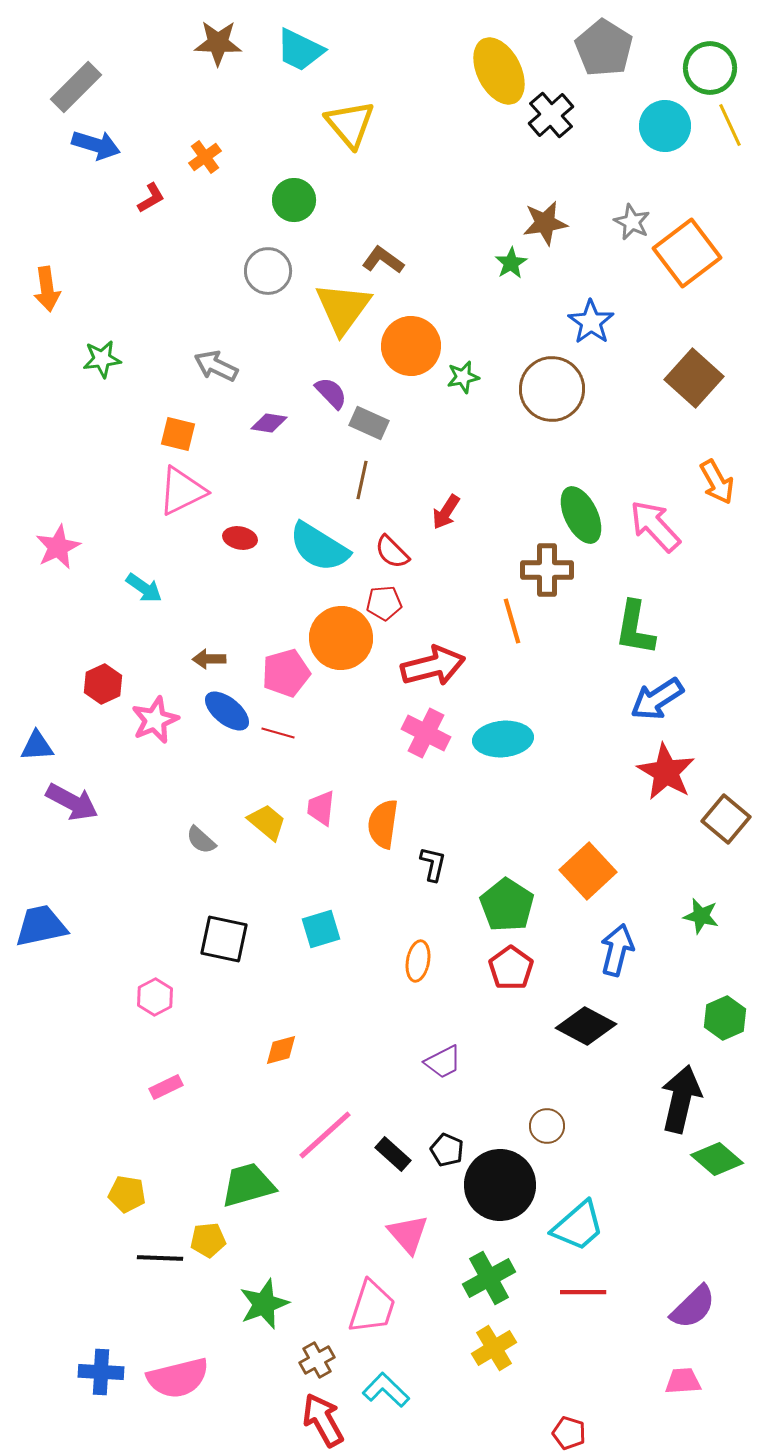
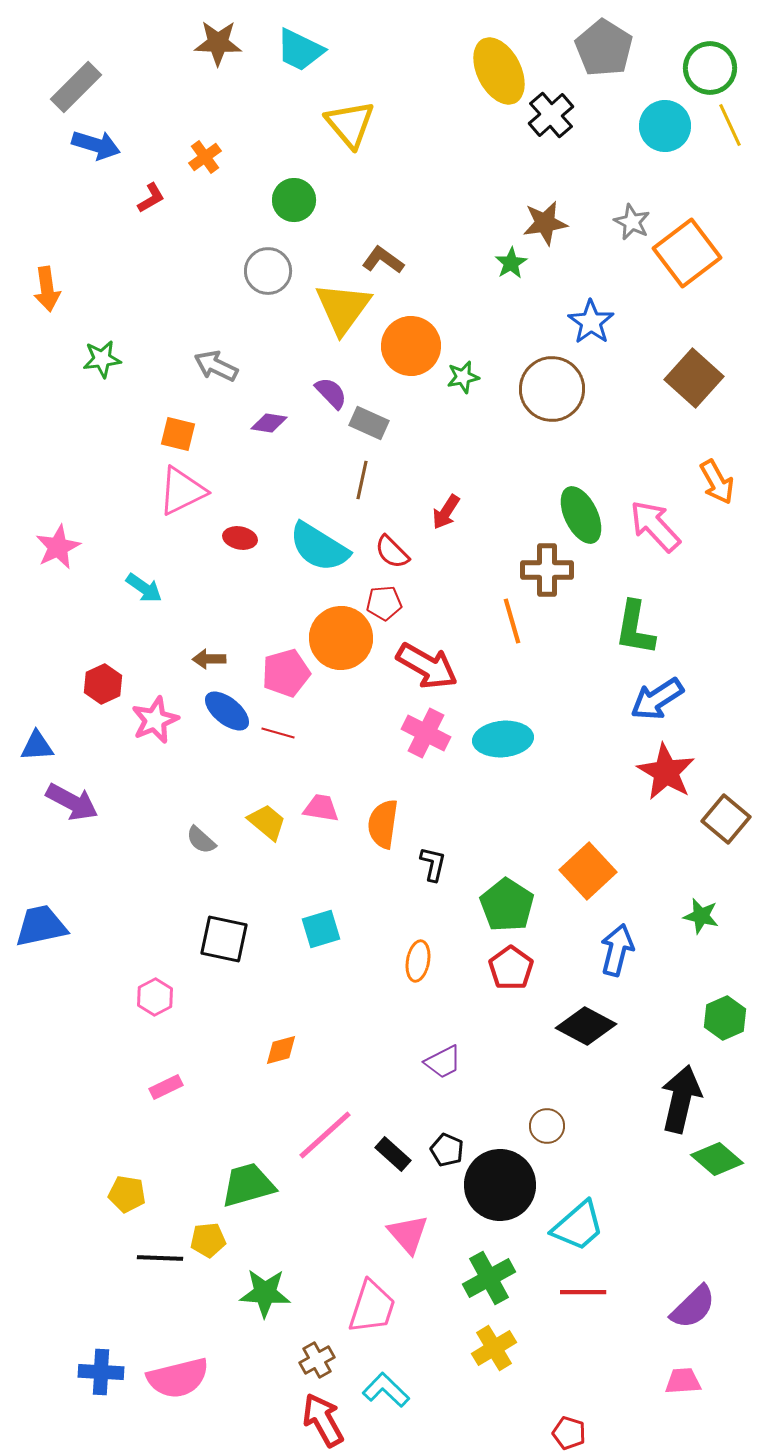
red arrow at (433, 666): moved 6 px left; rotated 44 degrees clockwise
pink trapezoid at (321, 808): rotated 93 degrees clockwise
green star at (264, 1304): moved 1 px right, 11 px up; rotated 24 degrees clockwise
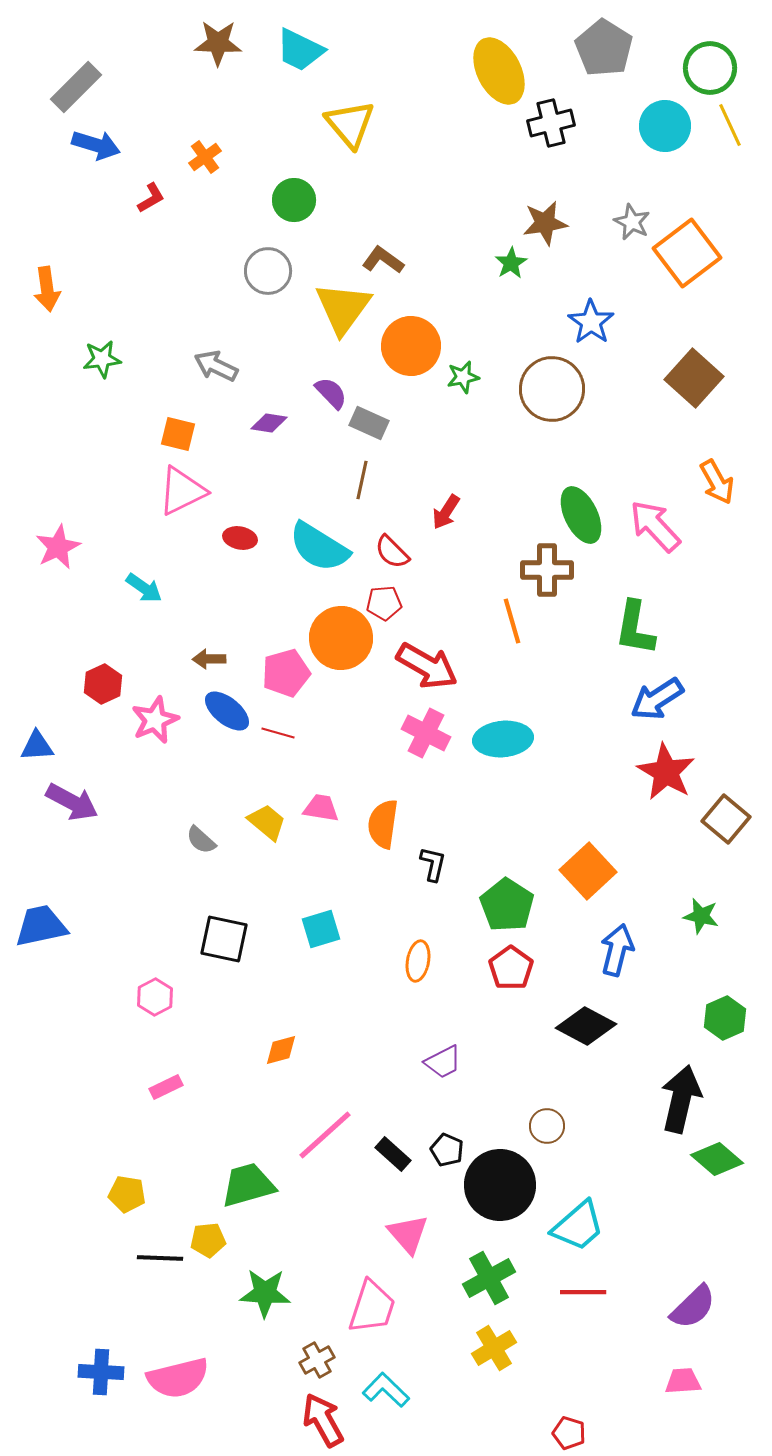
black cross at (551, 115): moved 8 px down; rotated 27 degrees clockwise
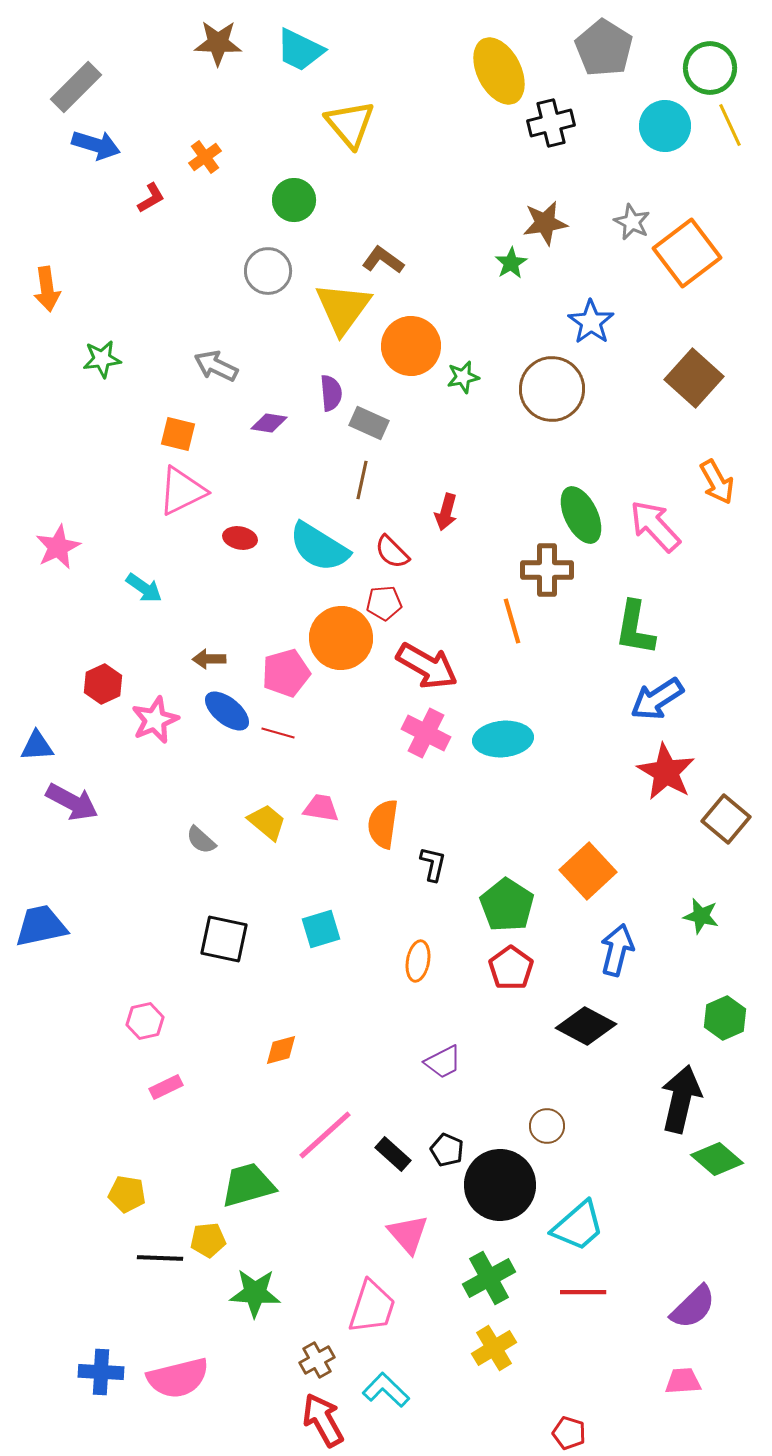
purple semicircle at (331, 393): rotated 39 degrees clockwise
red arrow at (446, 512): rotated 18 degrees counterclockwise
pink hexagon at (155, 997): moved 10 px left, 24 px down; rotated 15 degrees clockwise
green star at (265, 1293): moved 10 px left
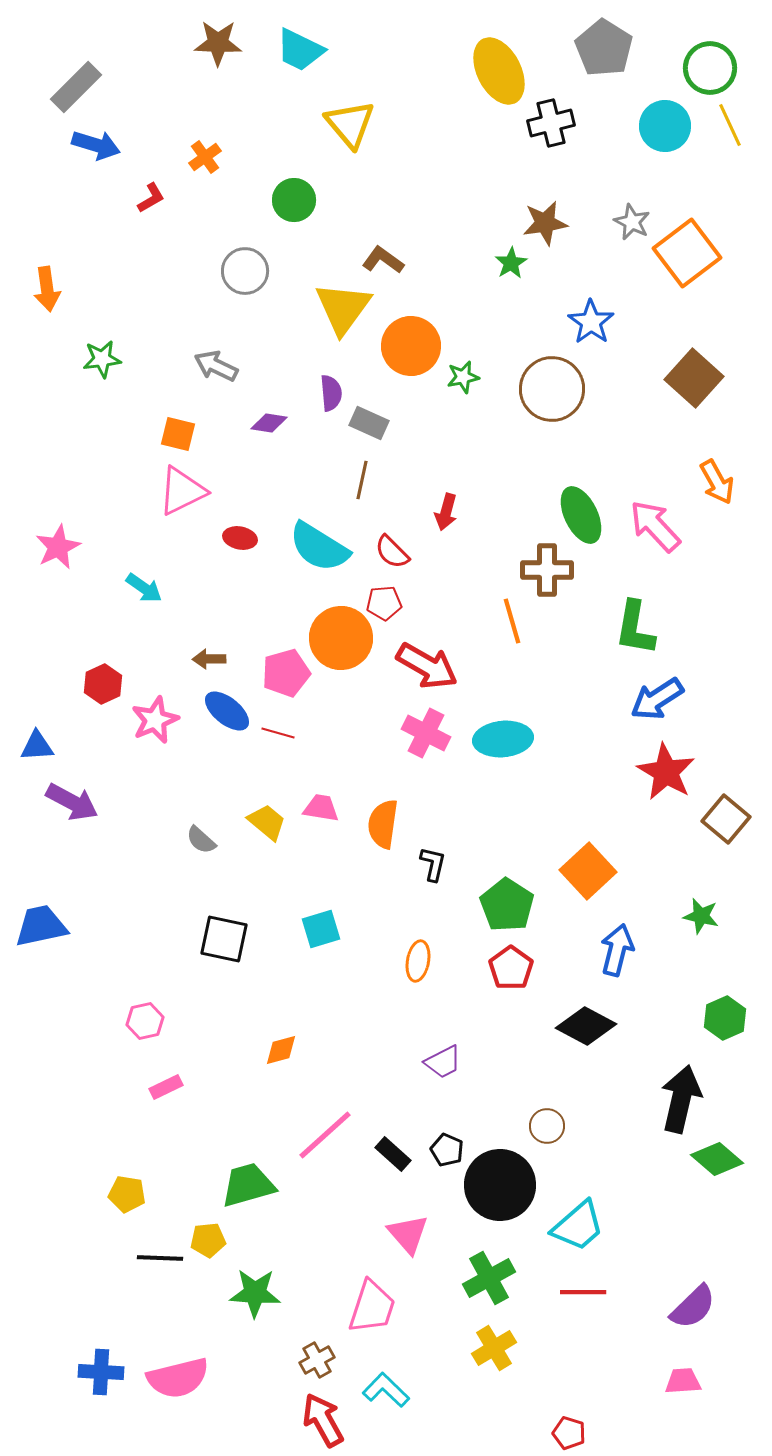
gray circle at (268, 271): moved 23 px left
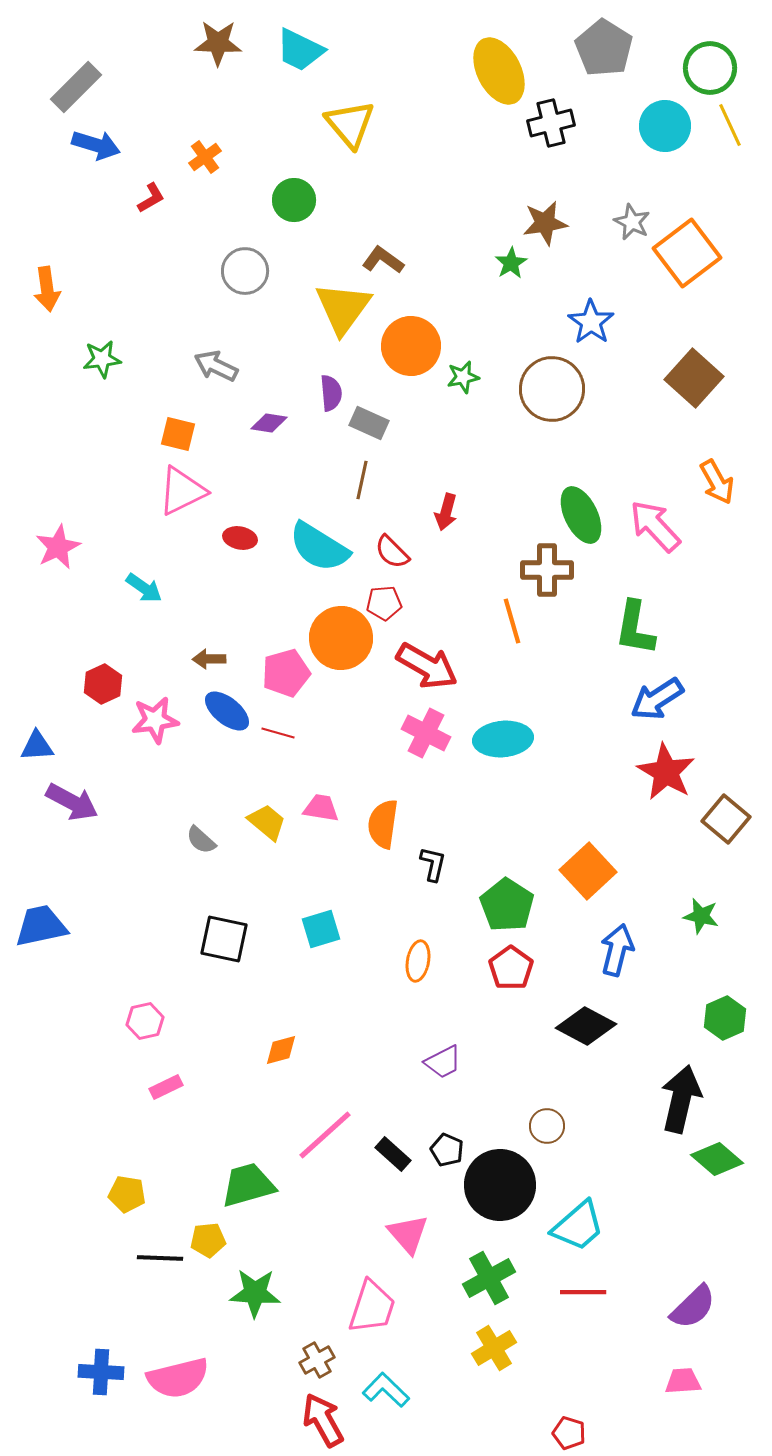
pink star at (155, 720): rotated 15 degrees clockwise
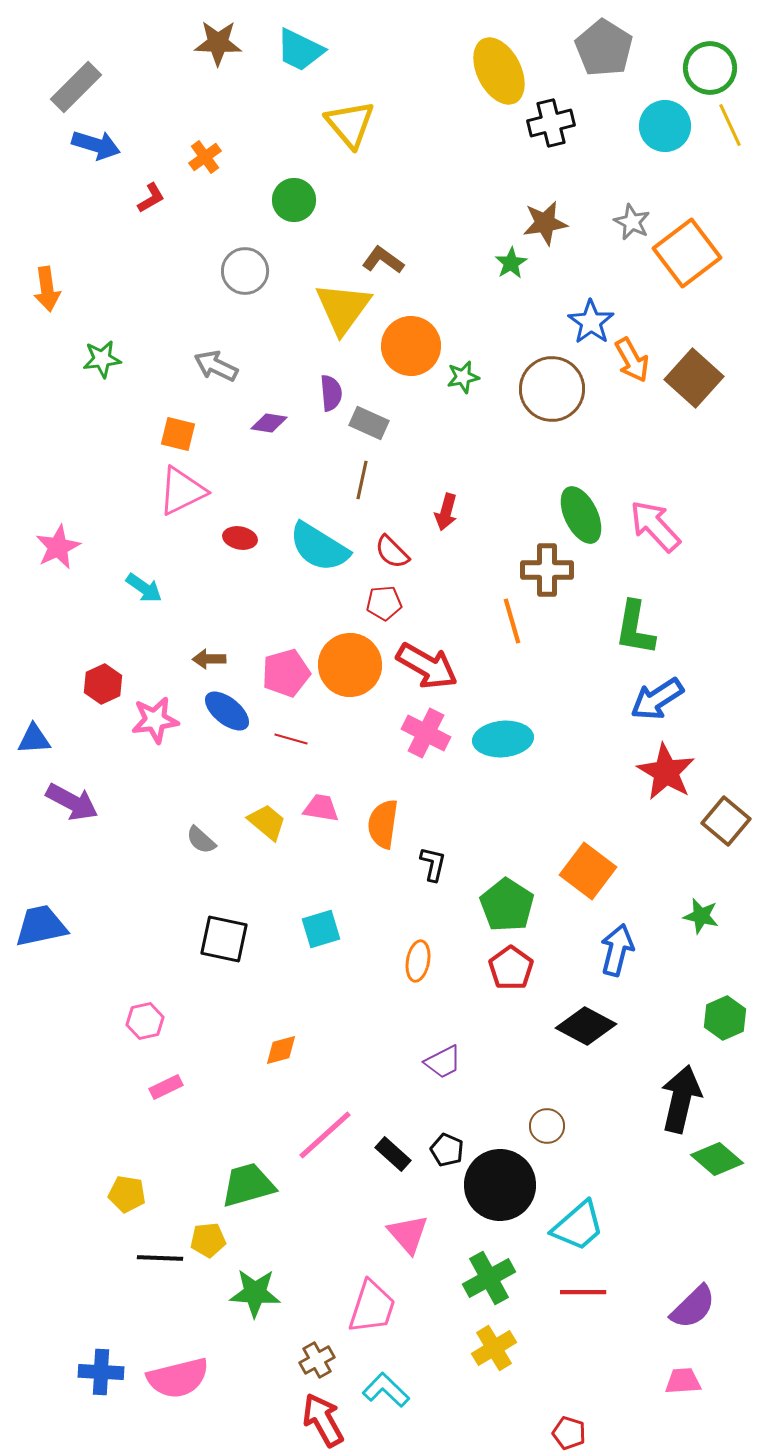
orange arrow at (717, 482): moved 85 px left, 122 px up
orange circle at (341, 638): moved 9 px right, 27 px down
red line at (278, 733): moved 13 px right, 6 px down
blue triangle at (37, 746): moved 3 px left, 7 px up
brown square at (726, 819): moved 2 px down
orange square at (588, 871): rotated 10 degrees counterclockwise
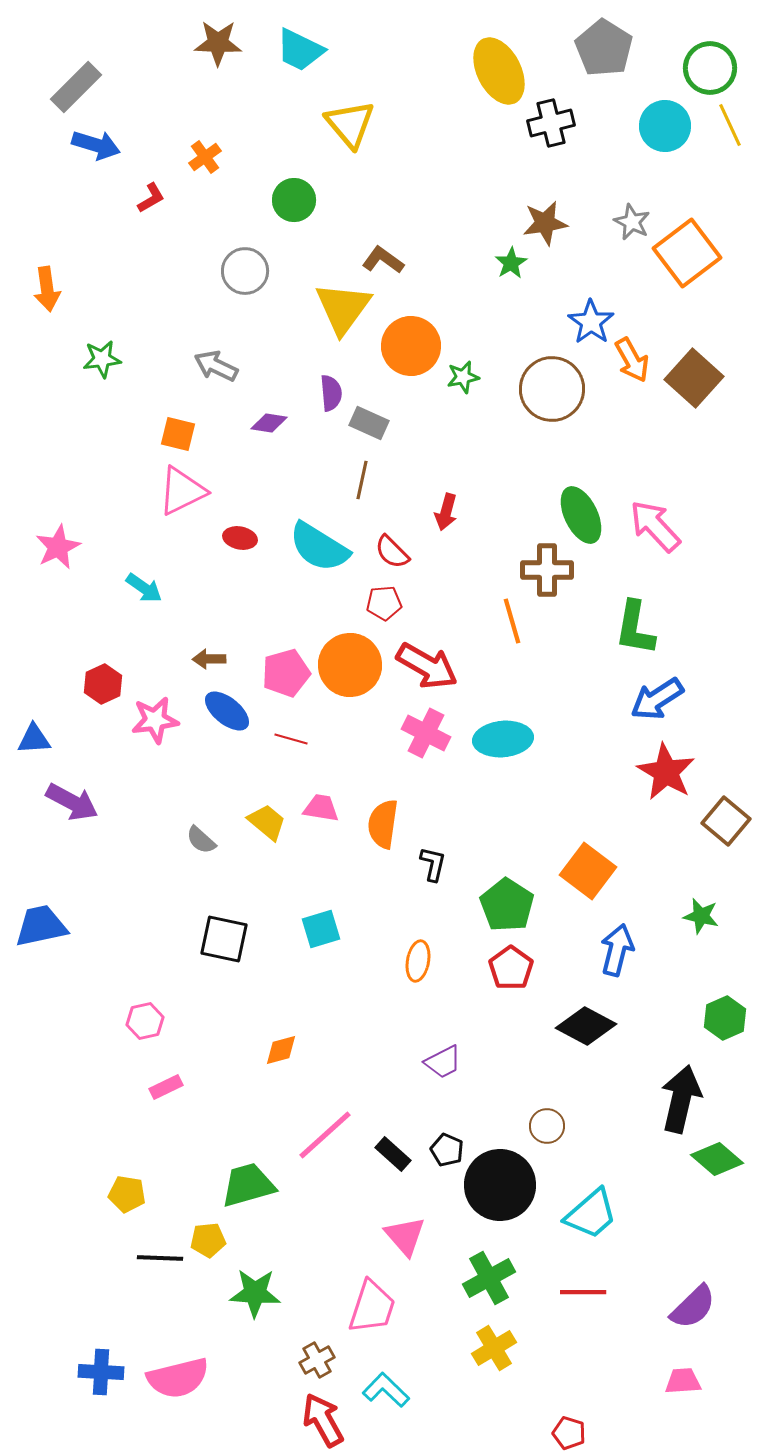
cyan trapezoid at (578, 1226): moved 13 px right, 12 px up
pink triangle at (408, 1234): moved 3 px left, 2 px down
